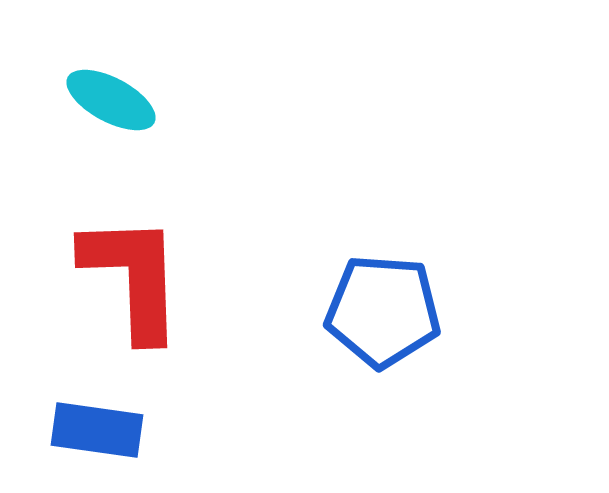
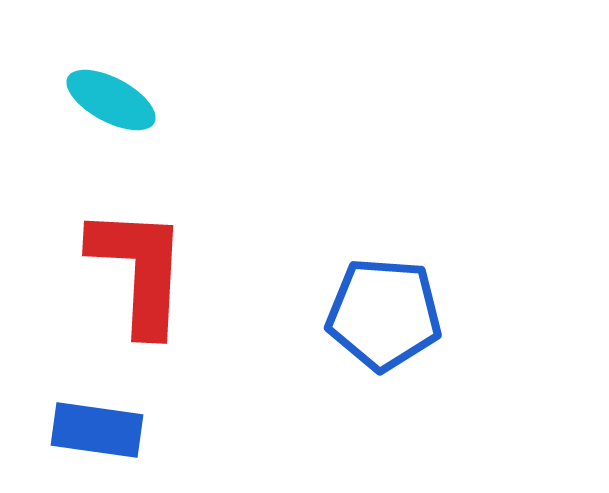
red L-shape: moved 6 px right, 7 px up; rotated 5 degrees clockwise
blue pentagon: moved 1 px right, 3 px down
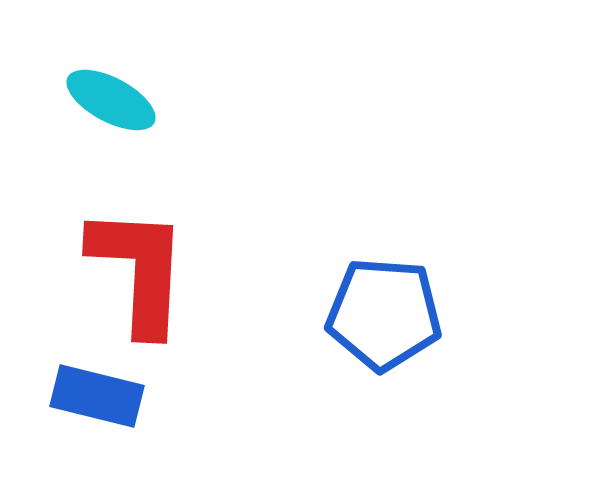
blue rectangle: moved 34 px up; rotated 6 degrees clockwise
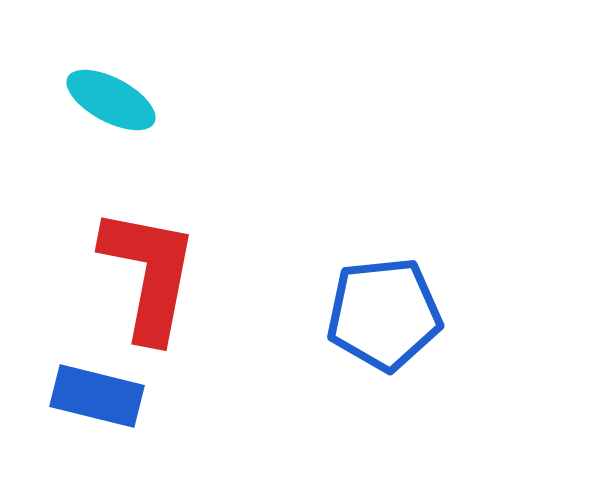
red L-shape: moved 10 px right, 4 px down; rotated 8 degrees clockwise
blue pentagon: rotated 10 degrees counterclockwise
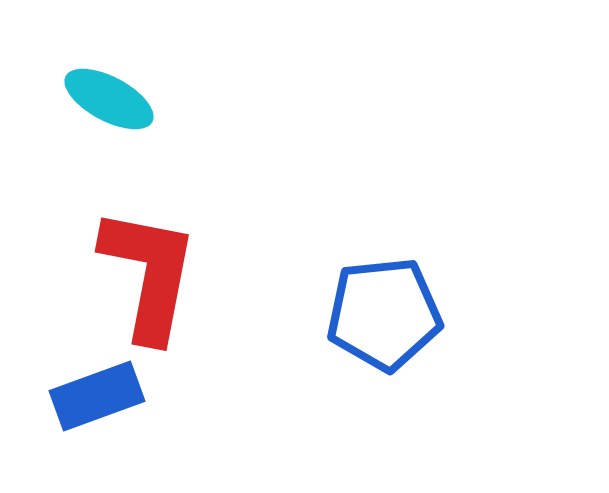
cyan ellipse: moved 2 px left, 1 px up
blue rectangle: rotated 34 degrees counterclockwise
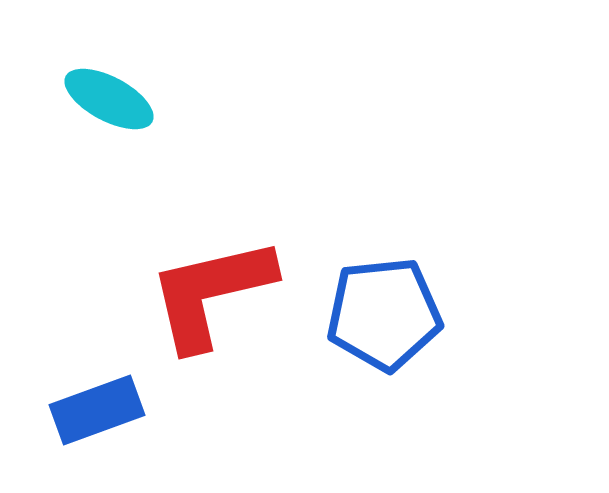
red L-shape: moved 62 px right, 19 px down; rotated 114 degrees counterclockwise
blue rectangle: moved 14 px down
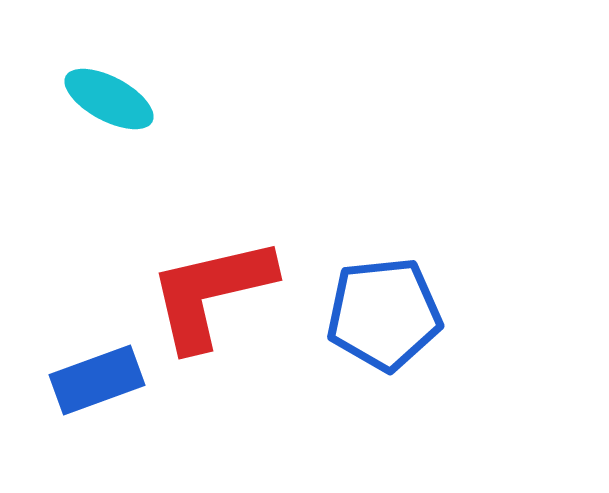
blue rectangle: moved 30 px up
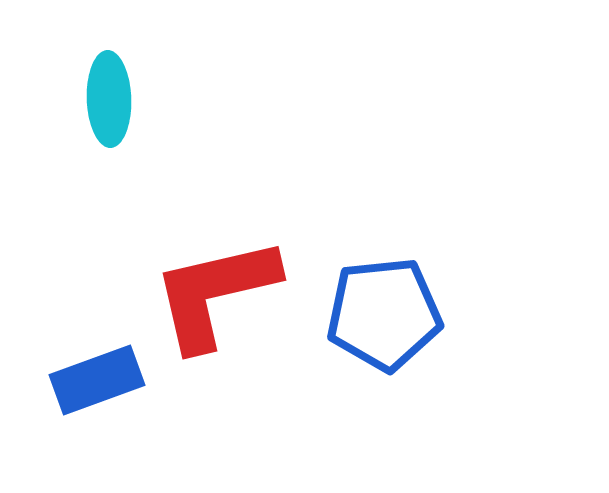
cyan ellipse: rotated 60 degrees clockwise
red L-shape: moved 4 px right
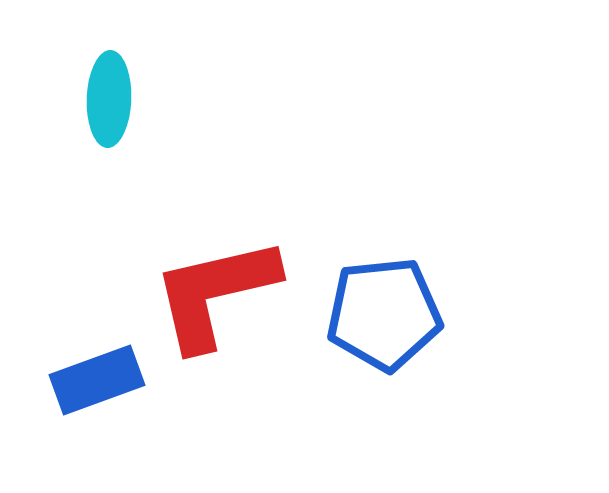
cyan ellipse: rotated 4 degrees clockwise
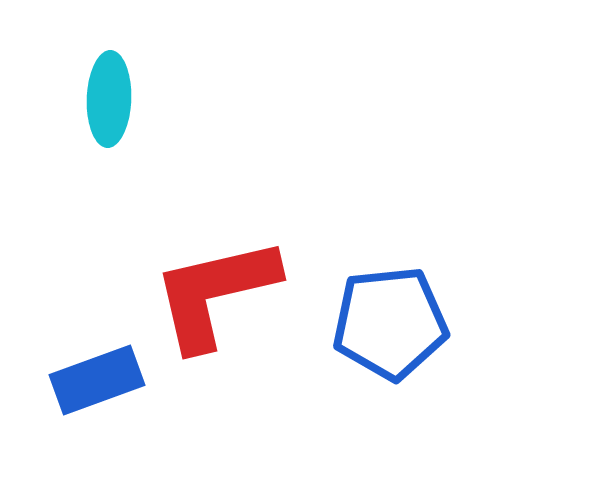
blue pentagon: moved 6 px right, 9 px down
